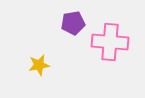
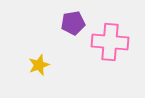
yellow star: rotated 10 degrees counterclockwise
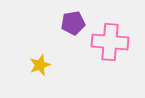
yellow star: moved 1 px right
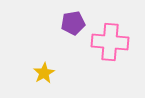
yellow star: moved 4 px right, 8 px down; rotated 10 degrees counterclockwise
